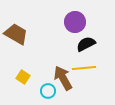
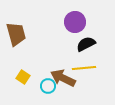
brown trapezoid: rotated 45 degrees clockwise
brown arrow: rotated 35 degrees counterclockwise
cyan circle: moved 5 px up
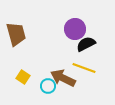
purple circle: moved 7 px down
yellow line: rotated 25 degrees clockwise
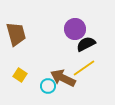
yellow line: rotated 55 degrees counterclockwise
yellow square: moved 3 px left, 2 px up
